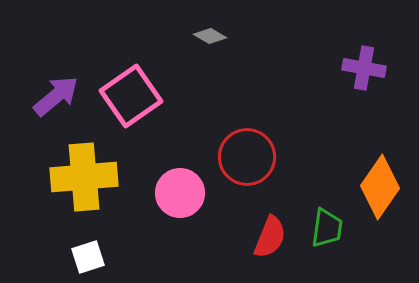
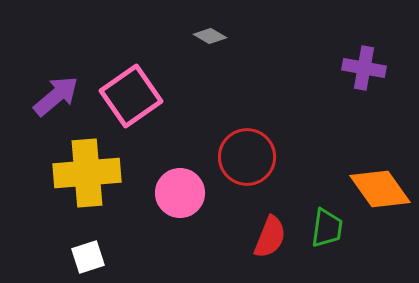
yellow cross: moved 3 px right, 4 px up
orange diamond: moved 2 px down; rotated 70 degrees counterclockwise
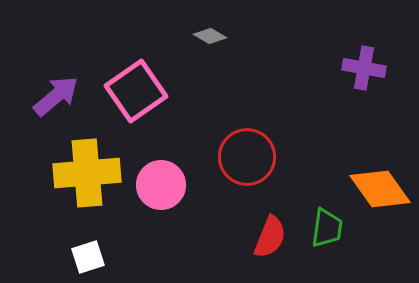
pink square: moved 5 px right, 5 px up
pink circle: moved 19 px left, 8 px up
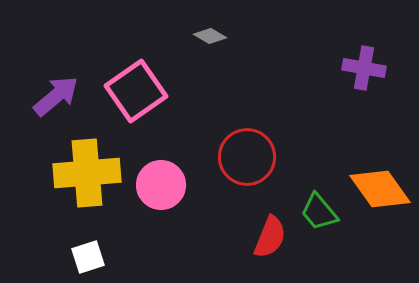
green trapezoid: moved 8 px left, 16 px up; rotated 132 degrees clockwise
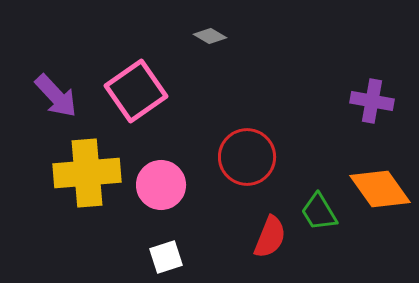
purple cross: moved 8 px right, 33 px down
purple arrow: rotated 87 degrees clockwise
green trapezoid: rotated 9 degrees clockwise
white square: moved 78 px right
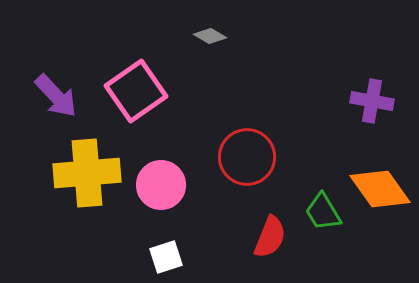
green trapezoid: moved 4 px right
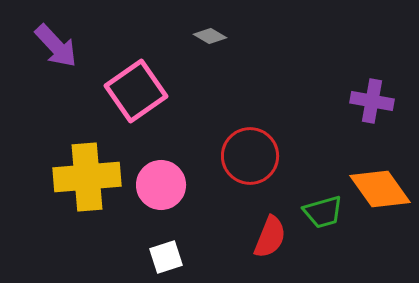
purple arrow: moved 50 px up
red circle: moved 3 px right, 1 px up
yellow cross: moved 4 px down
green trapezoid: rotated 75 degrees counterclockwise
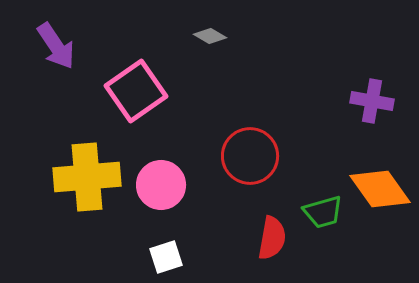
purple arrow: rotated 9 degrees clockwise
red semicircle: moved 2 px right, 1 px down; rotated 12 degrees counterclockwise
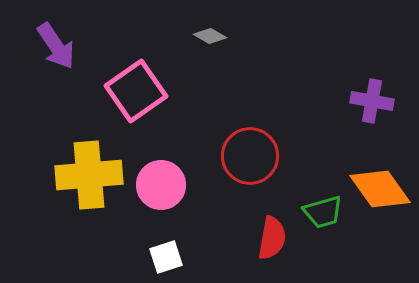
yellow cross: moved 2 px right, 2 px up
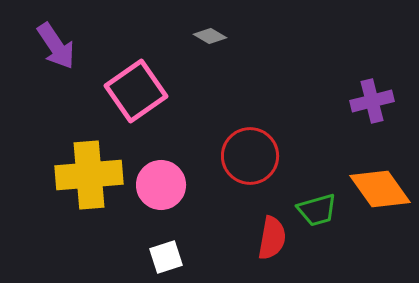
purple cross: rotated 24 degrees counterclockwise
green trapezoid: moved 6 px left, 2 px up
